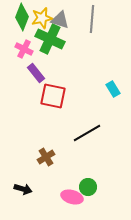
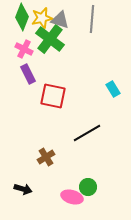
green cross: rotated 12 degrees clockwise
purple rectangle: moved 8 px left, 1 px down; rotated 12 degrees clockwise
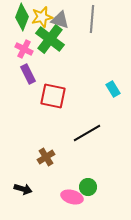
yellow star: moved 1 px up
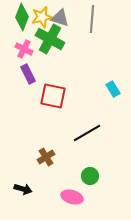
gray triangle: moved 2 px up
green cross: rotated 8 degrees counterclockwise
green circle: moved 2 px right, 11 px up
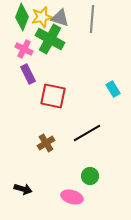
brown cross: moved 14 px up
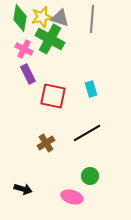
green diamond: moved 2 px left, 1 px down; rotated 12 degrees counterclockwise
cyan rectangle: moved 22 px left; rotated 14 degrees clockwise
